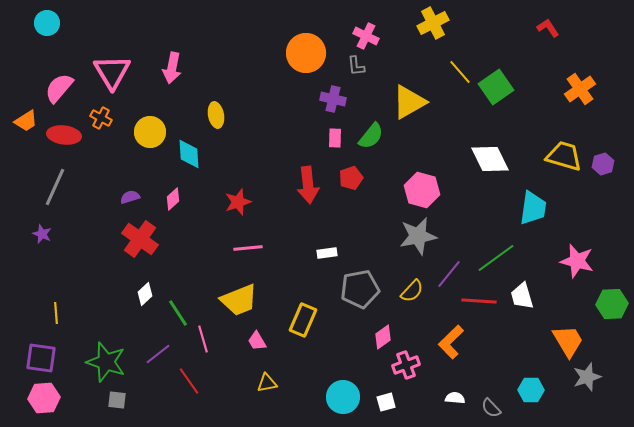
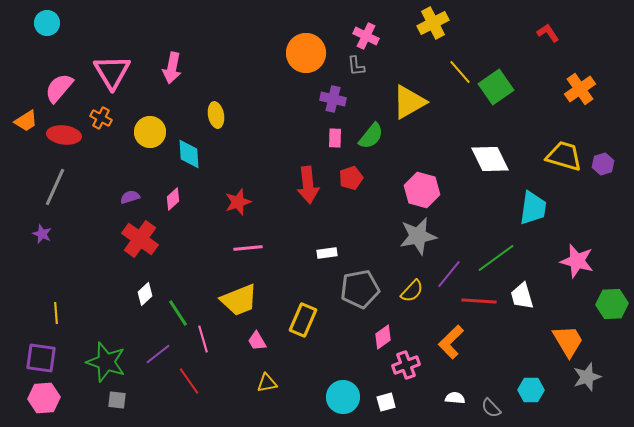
red L-shape at (548, 28): moved 5 px down
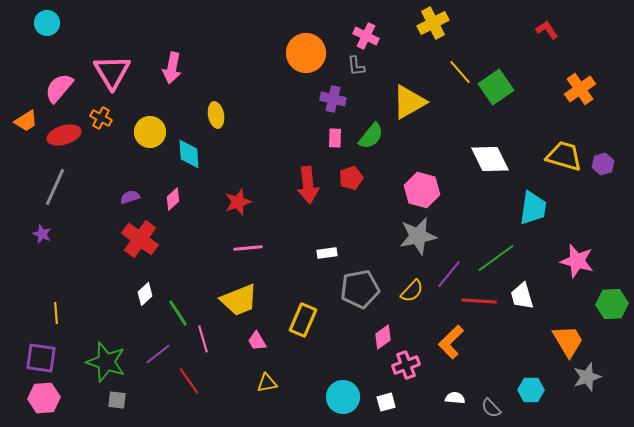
red L-shape at (548, 33): moved 1 px left, 3 px up
red ellipse at (64, 135): rotated 24 degrees counterclockwise
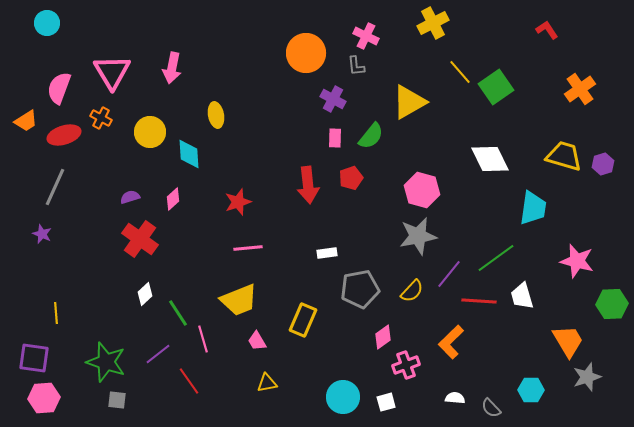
pink semicircle at (59, 88): rotated 20 degrees counterclockwise
purple cross at (333, 99): rotated 15 degrees clockwise
purple square at (41, 358): moved 7 px left
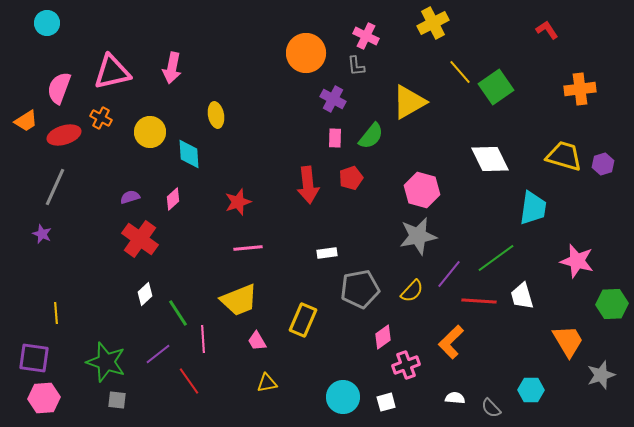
pink triangle at (112, 72): rotated 48 degrees clockwise
orange cross at (580, 89): rotated 28 degrees clockwise
pink line at (203, 339): rotated 12 degrees clockwise
gray star at (587, 377): moved 14 px right, 2 px up
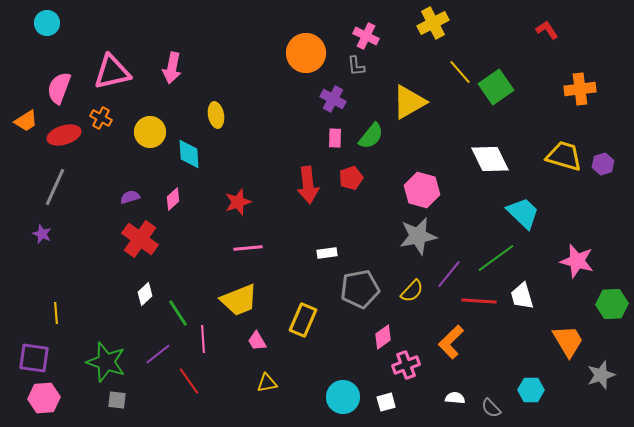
cyan trapezoid at (533, 208): moved 10 px left, 5 px down; rotated 54 degrees counterclockwise
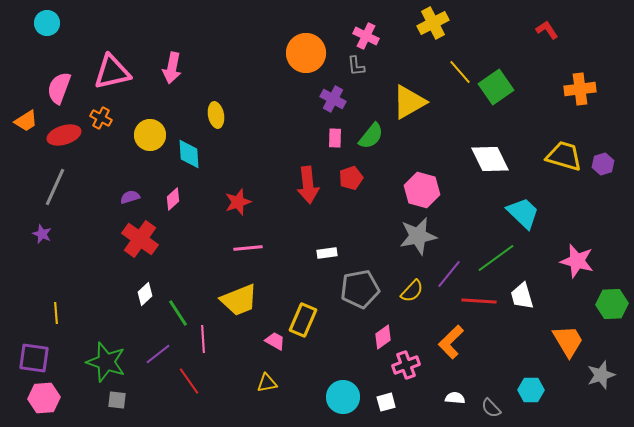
yellow circle at (150, 132): moved 3 px down
pink trapezoid at (257, 341): moved 18 px right; rotated 150 degrees clockwise
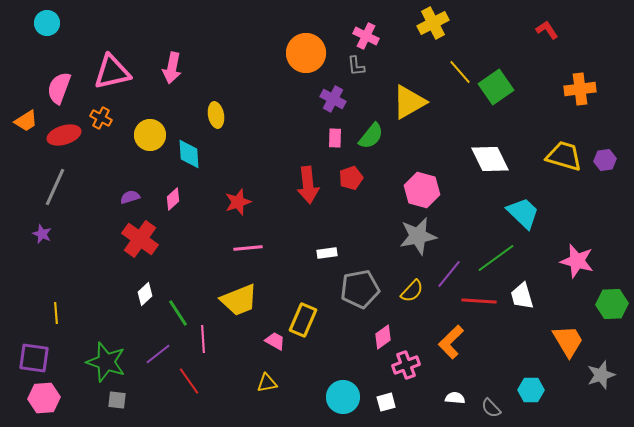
purple hexagon at (603, 164): moved 2 px right, 4 px up; rotated 10 degrees clockwise
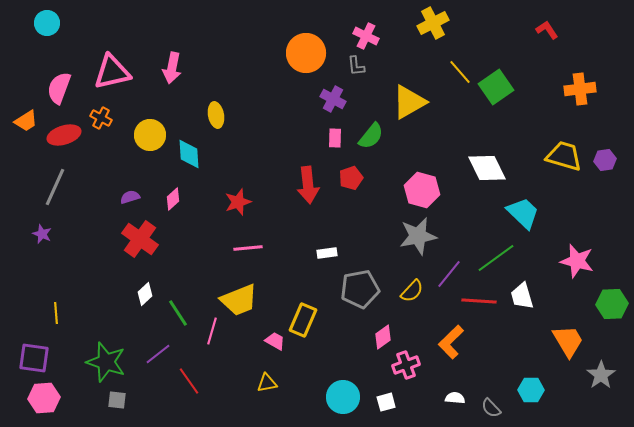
white diamond at (490, 159): moved 3 px left, 9 px down
pink line at (203, 339): moved 9 px right, 8 px up; rotated 20 degrees clockwise
gray star at (601, 375): rotated 16 degrees counterclockwise
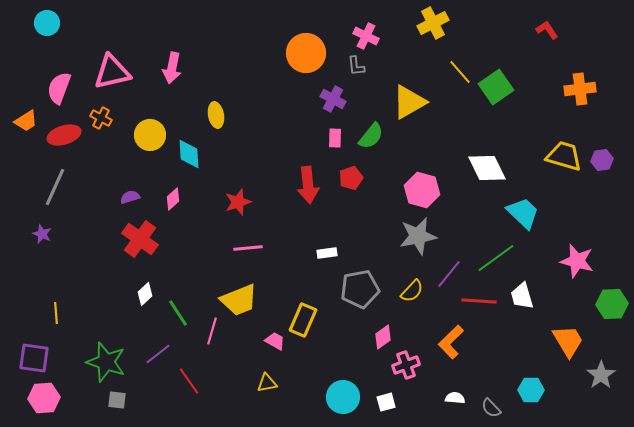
purple hexagon at (605, 160): moved 3 px left
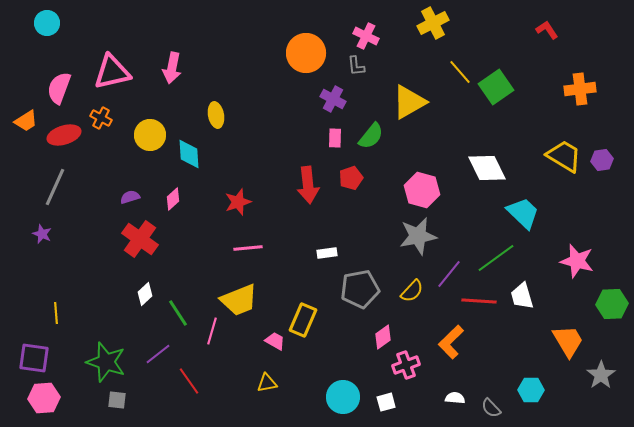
yellow trapezoid at (564, 156): rotated 15 degrees clockwise
